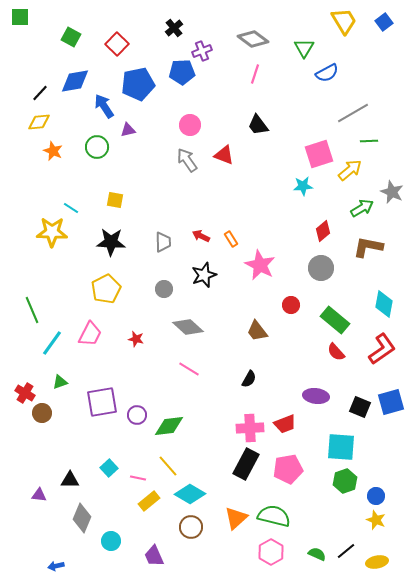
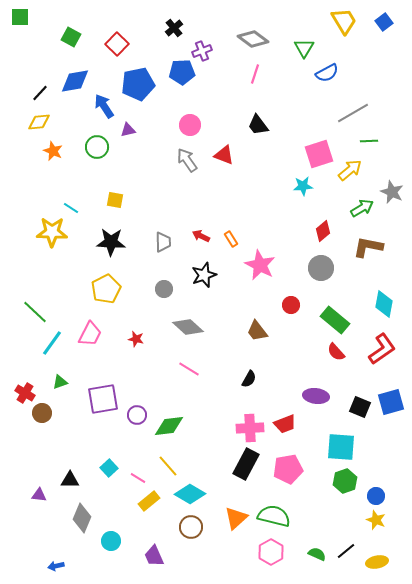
green line at (32, 310): moved 3 px right, 2 px down; rotated 24 degrees counterclockwise
purple square at (102, 402): moved 1 px right, 3 px up
pink line at (138, 478): rotated 21 degrees clockwise
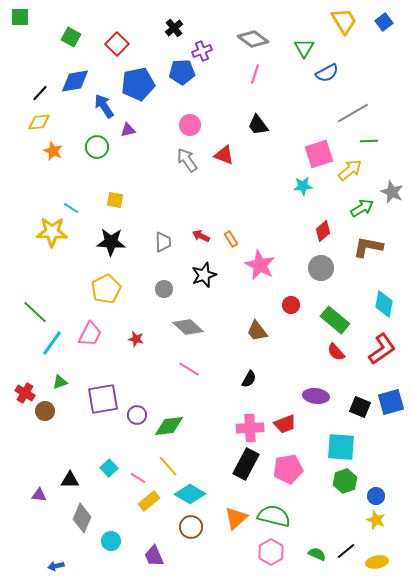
brown circle at (42, 413): moved 3 px right, 2 px up
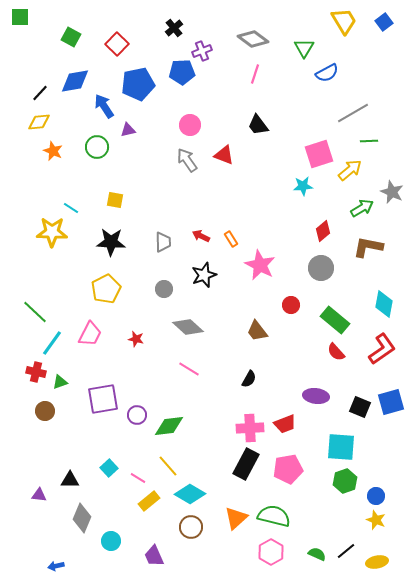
red cross at (25, 393): moved 11 px right, 21 px up; rotated 18 degrees counterclockwise
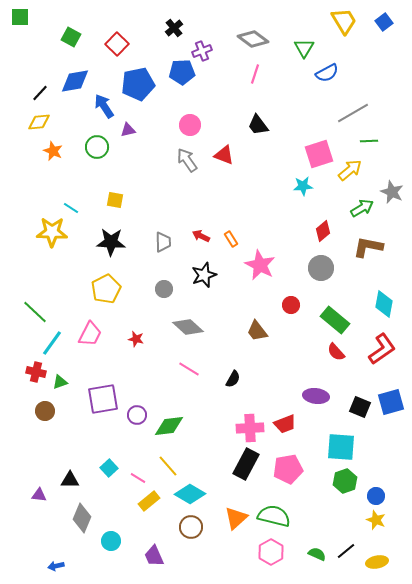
black semicircle at (249, 379): moved 16 px left
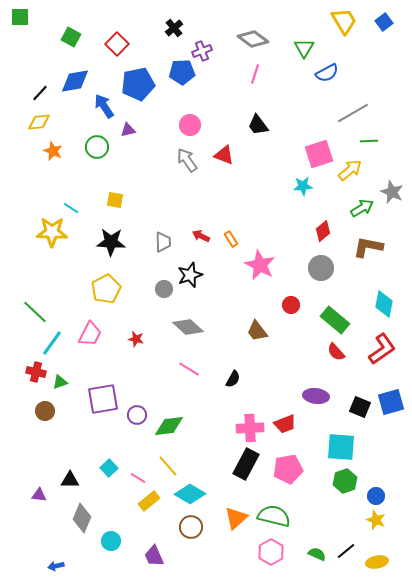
black star at (204, 275): moved 14 px left
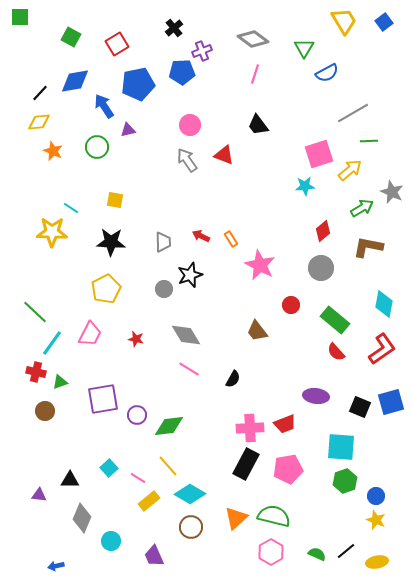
red square at (117, 44): rotated 15 degrees clockwise
cyan star at (303, 186): moved 2 px right
gray diamond at (188, 327): moved 2 px left, 8 px down; rotated 16 degrees clockwise
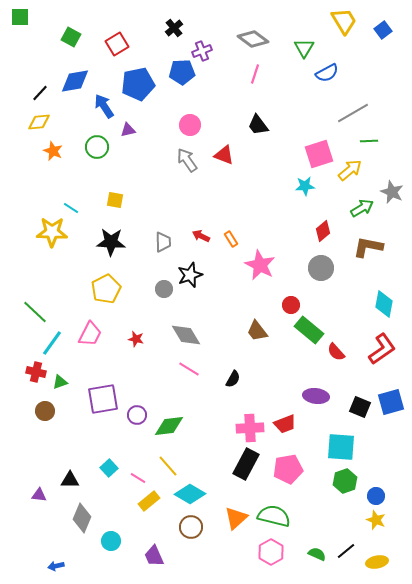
blue square at (384, 22): moved 1 px left, 8 px down
green rectangle at (335, 320): moved 26 px left, 10 px down
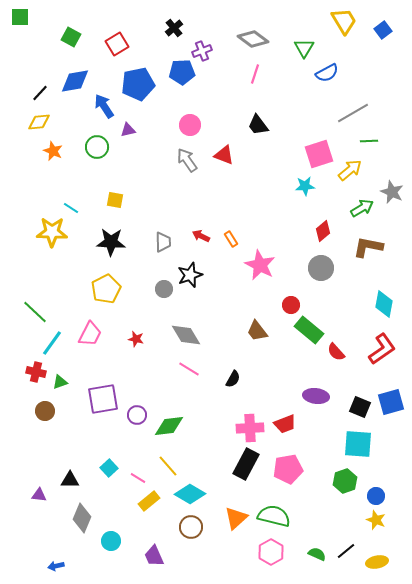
cyan square at (341, 447): moved 17 px right, 3 px up
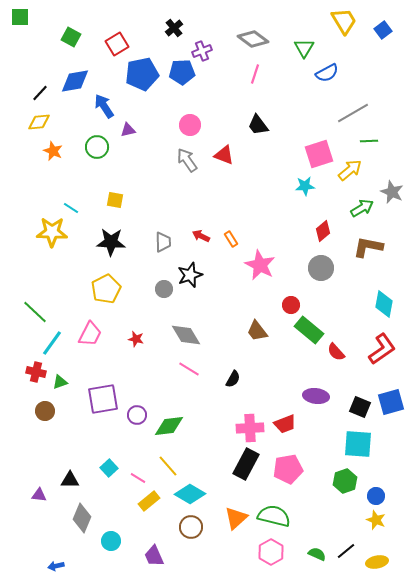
blue pentagon at (138, 84): moved 4 px right, 10 px up
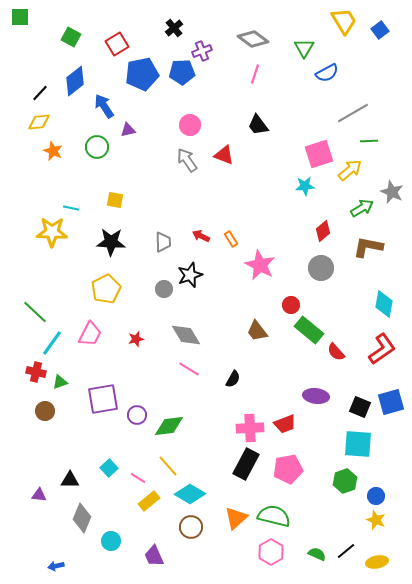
blue square at (383, 30): moved 3 px left
blue diamond at (75, 81): rotated 28 degrees counterclockwise
cyan line at (71, 208): rotated 21 degrees counterclockwise
red star at (136, 339): rotated 28 degrees counterclockwise
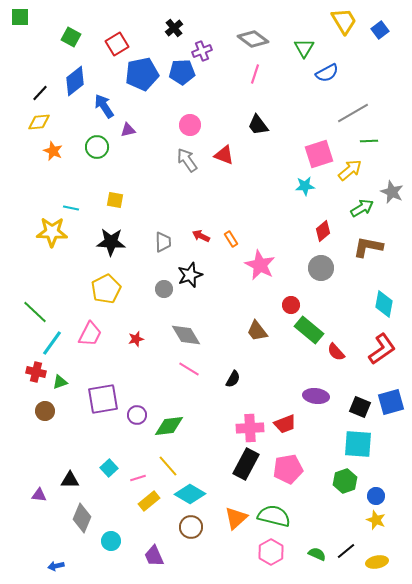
pink line at (138, 478): rotated 49 degrees counterclockwise
